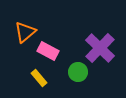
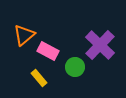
orange triangle: moved 1 px left, 3 px down
purple cross: moved 3 px up
green circle: moved 3 px left, 5 px up
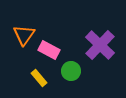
orange triangle: rotated 15 degrees counterclockwise
pink rectangle: moved 1 px right, 1 px up
green circle: moved 4 px left, 4 px down
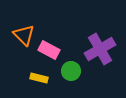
orange triangle: rotated 20 degrees counterclockwise
purple cross: moved 4 px down; rotated 16 degrees clockwise
yellow rectangle: rotated 36 degrees counterclockwise
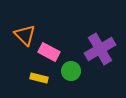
orange triangle: moved 1 px right
pink rectangle: moved 2 px down
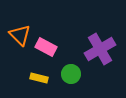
orange triangle: moved 5 px left
pink rectangle: moved 3 px left, 5 px up
green circle: moved 3 px down
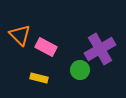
green circle: moved 9 px right, 4 px up
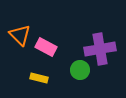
purple cross: rotated 20 degrees clockwise
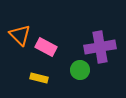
purple cross: moved 2 px up
